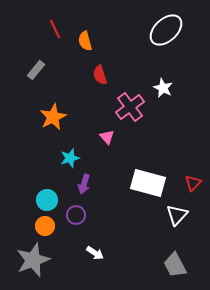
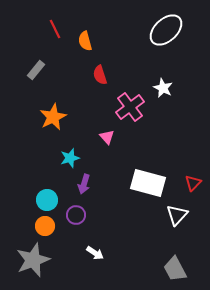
gray trapezoid: moved 4 px down
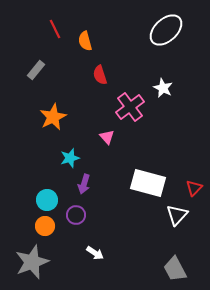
red triangle: moved 1 px right, 5 px down
gray star: moved 1 px left, 2 px down
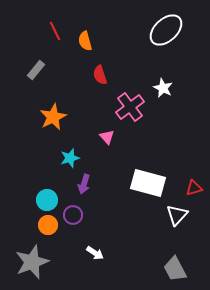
red line: moved 2 px down
red triangle: rotated 30 degrees clockwise
purple circle: moved 3 px left
orange circle: moved 3 px right, 1 px up
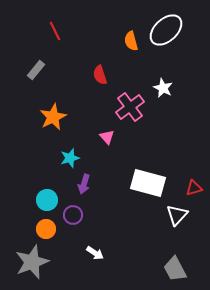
orange semicircle: moved 46 px right
orange circle: moved 2 px left, 4 px down
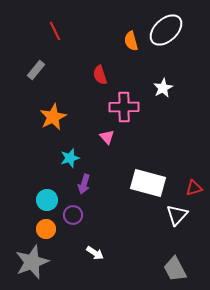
white star: rotated 18 degrees clockwise
pink cross: moved 6 px left; rotated 36 degrees clockwise
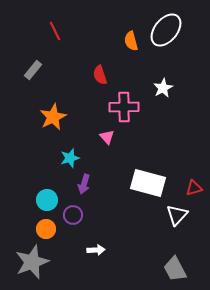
white ellipse: rotated 8 degrees counterclockwise
gray rectangle: moved 3 px left
white arrow: moved 1 px right, 3 px up; rotated 36 degrees counterclockwise
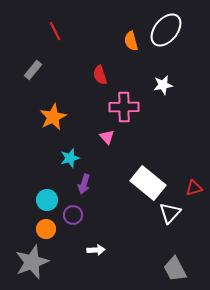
white star: moved 3 px up; rotated 18 degrees clockwise
white rectangle: rotated 24 degrees clockwise
white triangle: moved 7 px left, 2 px up
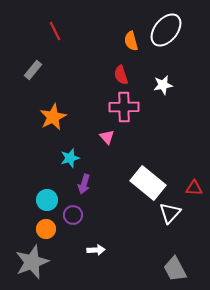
red semicircle: moved 21 px right
red triangle: rotated 18 degrees clockwise
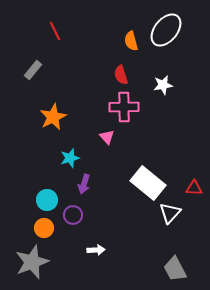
orange circle: moved 2 px left, 1 px up
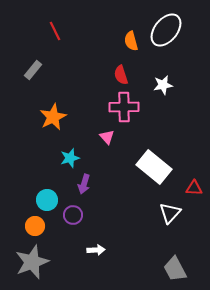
white rectangle: moved 6 px right, 16 px up
orange circle: moved 9 px left, 2 px up
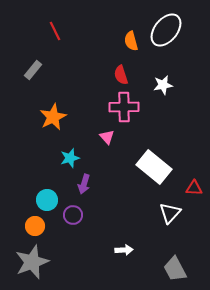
white arrow: moved 28 px right
